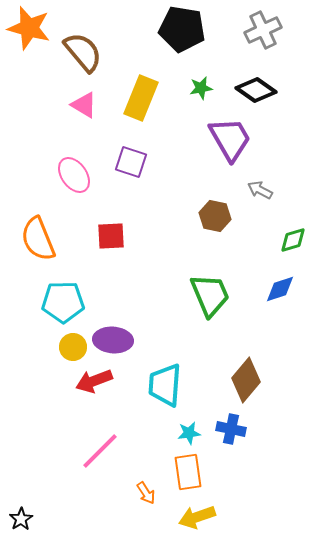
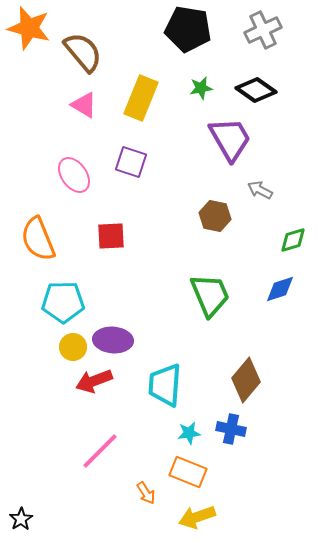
black pentagon: moved 6 px right
orange rectangle: rotated 60 degrees counterclockwise
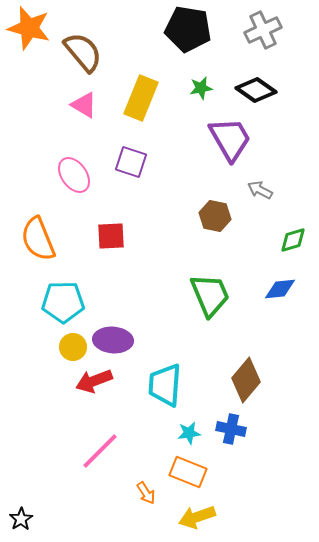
blue diamond: rotated 12 degrees clockwise
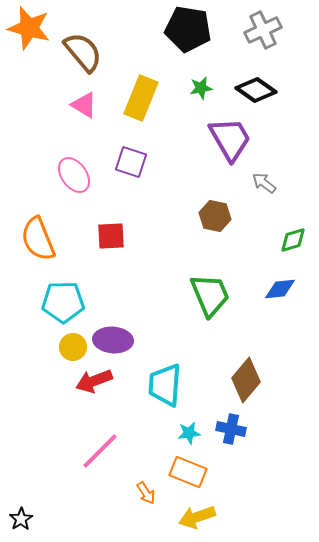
gray arrow: moved 4 px right, 7 px up; rotated 10 degrees clockwise
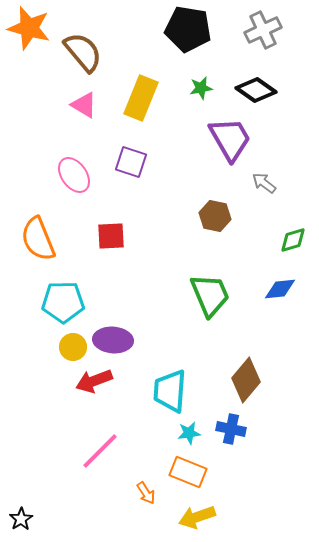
cyan trapezoid: moved 5 px right, 6 px down
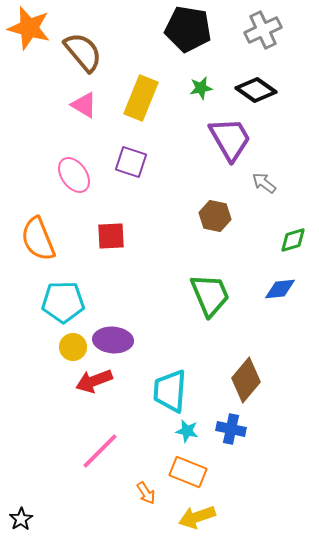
cyan star: moved 2 px left, 2 px up; rotated 20 degrees clockwise
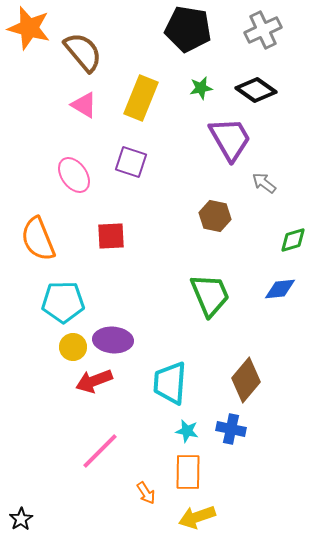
cyan trapezoid: moved 8 px up
orange rectangle: rotated 69 degrees clockwise
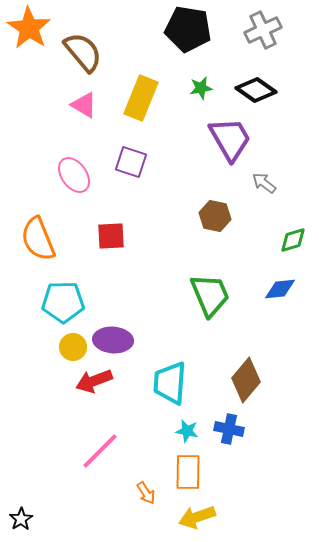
orange star: rotated 18 degrees clockwise
blue cross: moved 2 px left
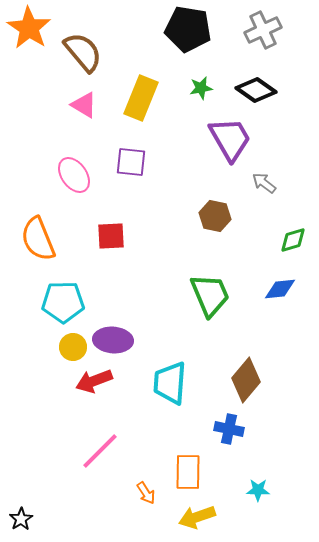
purple square: rotated 12 degrees counterclockwise
cyan star: moved 71 px right, 59 px down; rotated 10 degrees counterclockwise
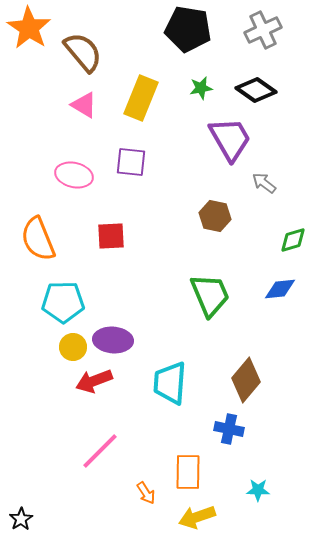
pink ellipse: rotated 42 degrees counterclockwise
